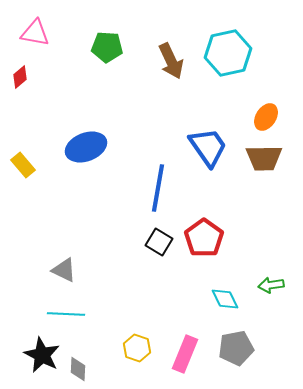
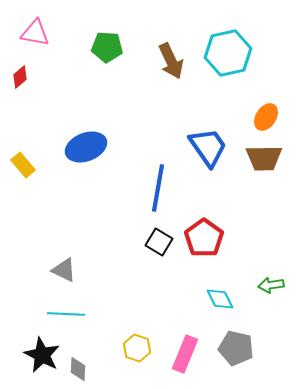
cyan diamond: moved 5 px left
gray pentagon: rotated 24 degrees clockwise
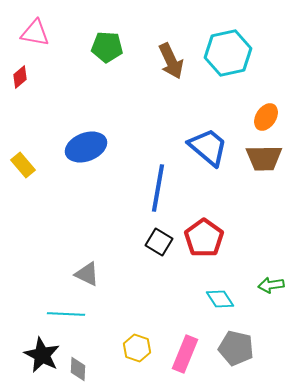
blue trapezoid: rotated 15 degrees counterclockwise
gray triangle: moved 23 px right, 4 px down
cyan diamond: rotated 8 degrees counterclockwise
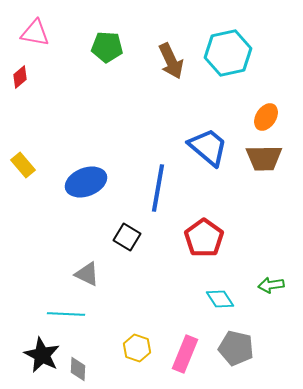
blue ellipse: moved 35 px down
black square: moved 32 px left, 5 px up
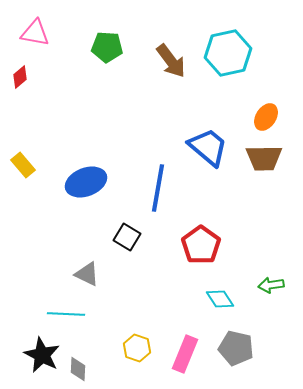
brown arrow: rotated 12 degrees counterclockwise
red pentagon: moved 3 px left, 7 px down
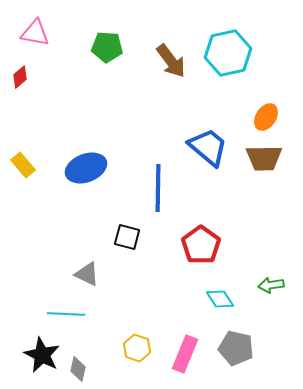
blue ellipse: moved 14 px up
blue line: rotated 9 degrees counterclockwise
black square: rotated 16 degrees counterclockwise
gray diamond: rotated 10 degrees clockwise
